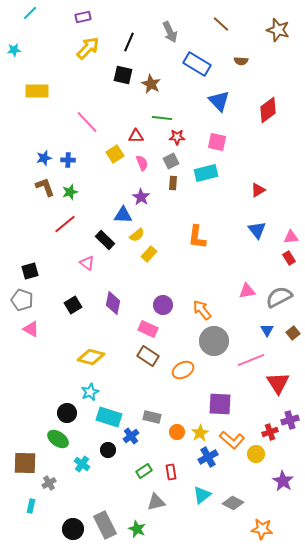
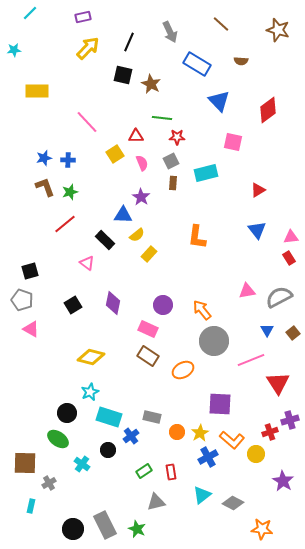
pink square at (217, 142): moved 16 px right
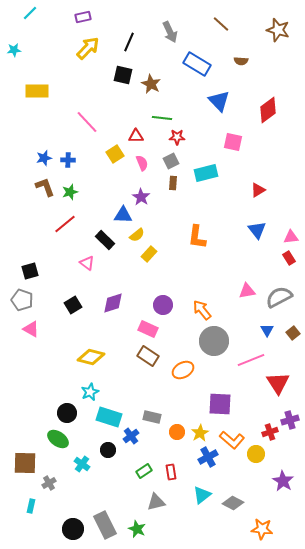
purple diamond at (113, 303): rotated 60 degrees clockwise
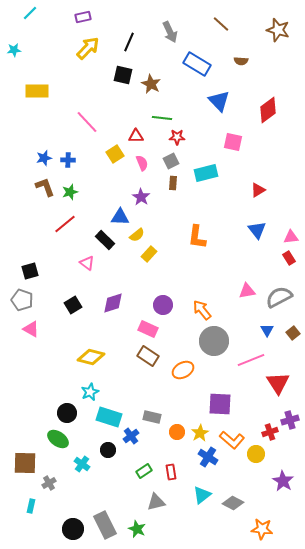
blue triangle at (123, 215): moved 3 px left, 2 px down
blue cross at (208, 457): rotated 30 degrees counterclockwise
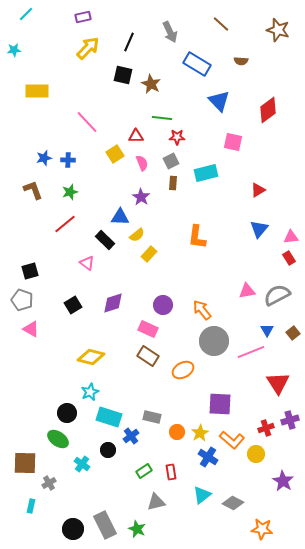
cyan line at (30, 13): moved 4 px left, 1 px down
brown L-shape at (45, 187): moved 12 px left, 3 px down
blue triangle at (257, 230): moved 2 px right, 1 px up; rotated 18 degrees clockwise
gray semicircle at (279, 297): moved 2 px left, 2 px up
pink line at (251, 360): moved 8 px up
red cross at (270, 432): moved 4 px left, 4 px up
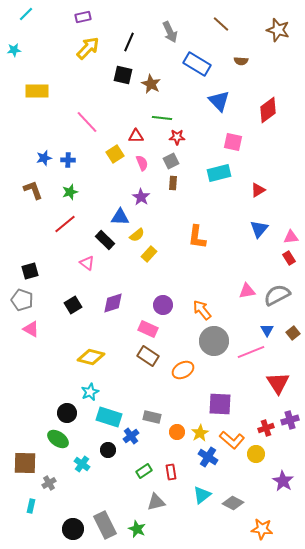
cyan rectangle at (206, 173): moved 13 px right
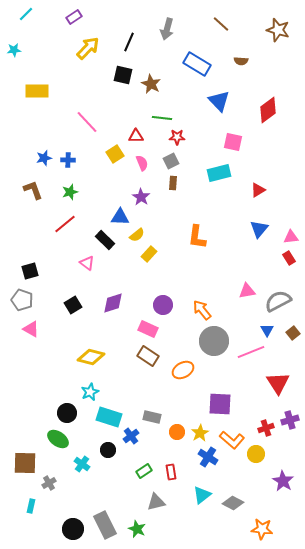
purple rectangle at (83, 17): moved 9 px left; rotated 21 degrees counterclockwise
gray arrow at (170, 32): moved 3 px left, 3 px up; rotated 40 degrees clockwise
gray semicircle at (277, 295): moved 1 px right, 6 px down
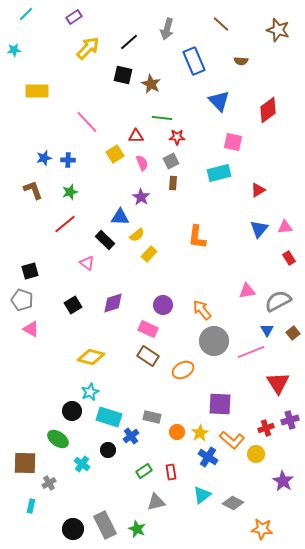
black line at (129, 42): rotated 24 degrees clockwise
blue rectangle at (197, 64): moved 3 px left, 3 px up; rotated 36 degrees clockwise
pink triangle at (291, 237): moved 6 px left, 10 px up
black circle at (67, 413): moved 5 px right, 2 px up
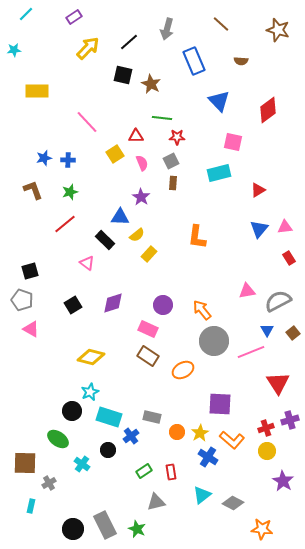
yellow circle at (256, 454): moved 11 px right, 3 px up
